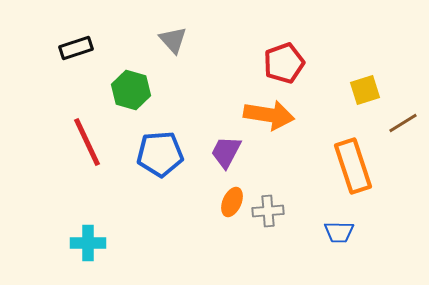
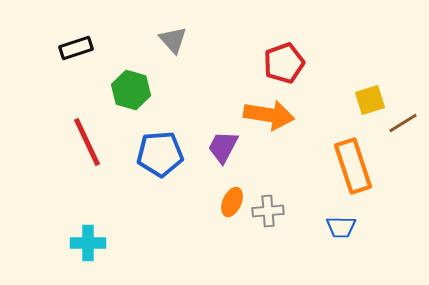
yellow square: moved 5 px right, 10 px down
purple trapezoid: moved 3 px left, 5 px up
blue trapezoid: moved 2 px right, 5 px up
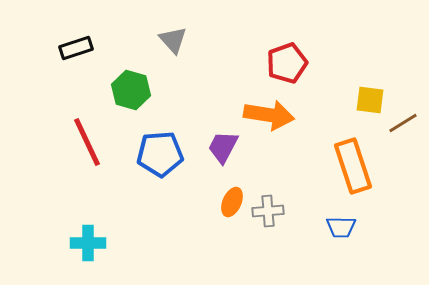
red pentagon: moved 3 px right
yellow square: rotated 24 degrees clockwise
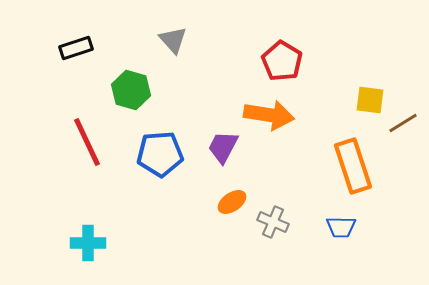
red pentagon: moved 5 px left, 2 px up; rotated 21 degrees counterclockwise
orange ellipse: rotated 32 degrees clockwise
gray cross: moved 5 px right, 11 px down; rotated 28 degrees clockwise
